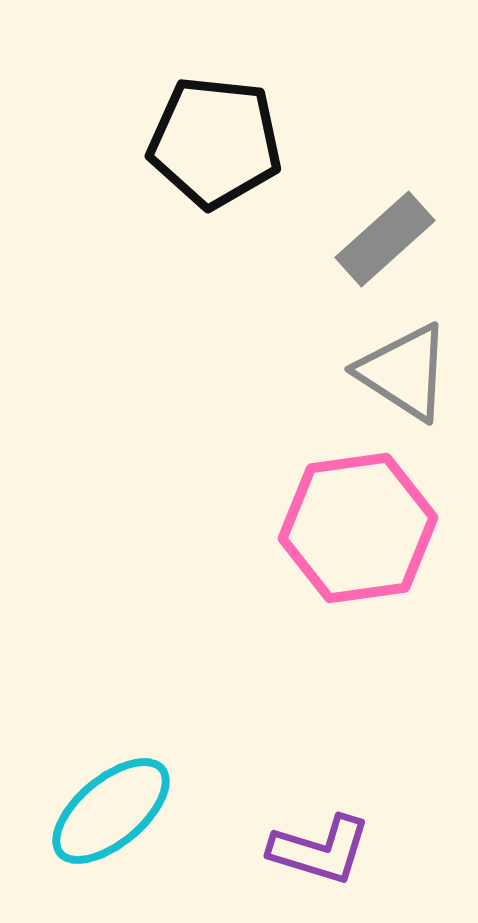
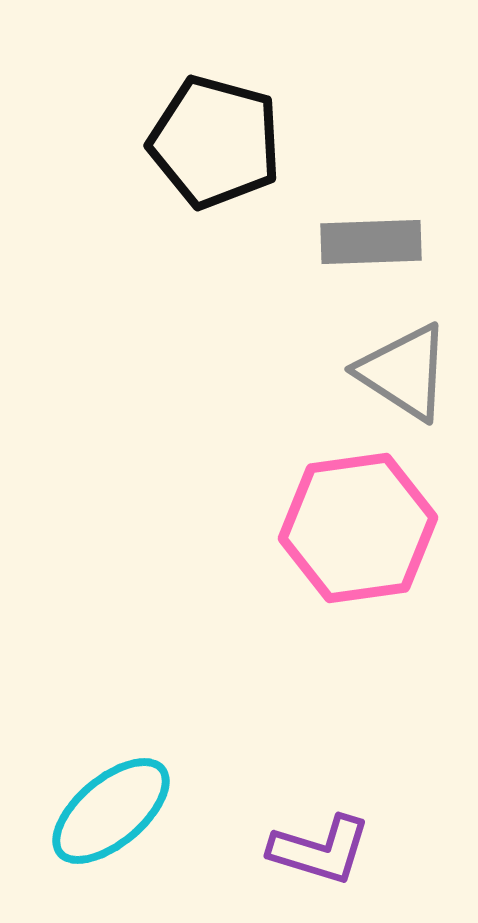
black pentagon: rotated 9 degrees clockwise
gray rectangle: moved 14 px left, 3 px down; rotated 40 degrees clockwise
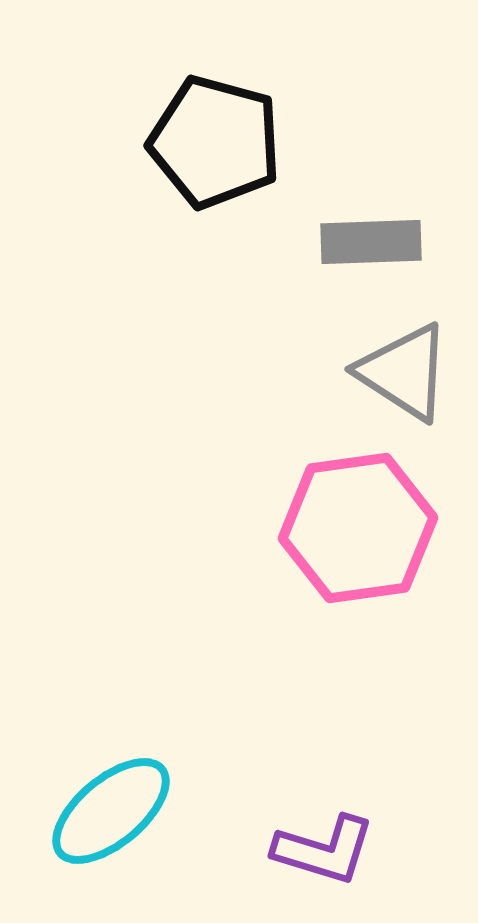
purple L-shape: moved 4 px right
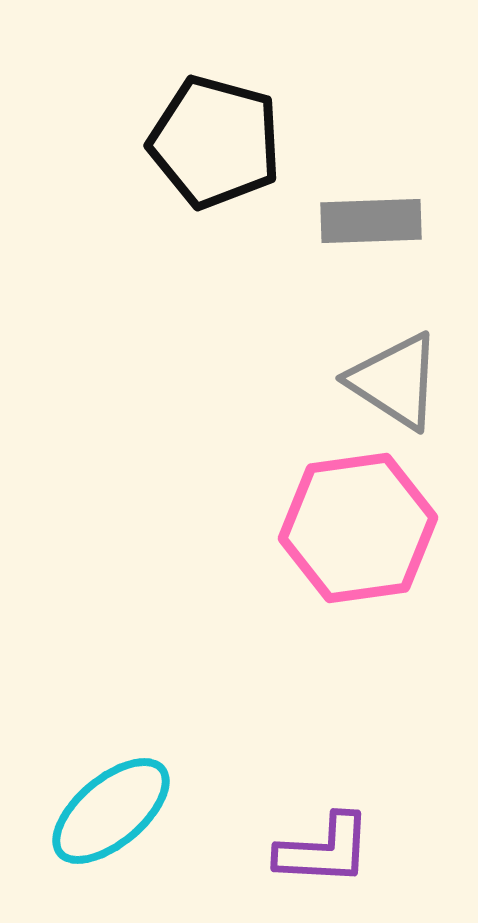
gray rectangle: moved 21 px up
gray triangle: moved 9 px left, 9 px down
purple L-shape: rotated 14 degrees counterclockwise
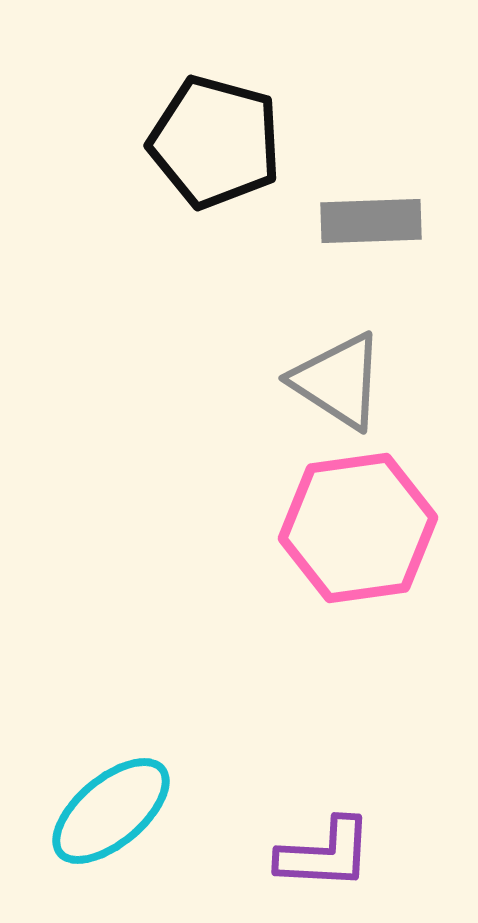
gray triangle: moved 57 px left
purple L-shape: moved 1 px right, 4 px down
